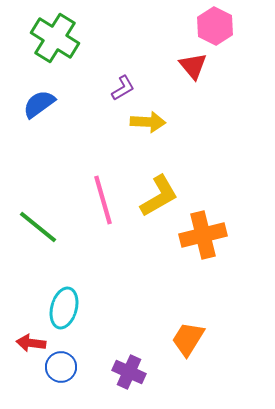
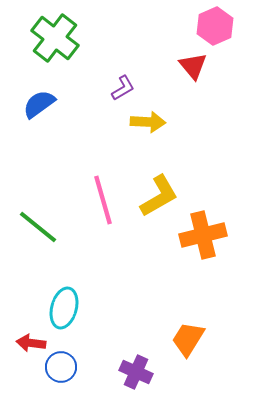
pink hexagon: rotated 9 degrees clockwise
green cross: rotated 6 degrees clockwise
purple cross: moved 7 px right
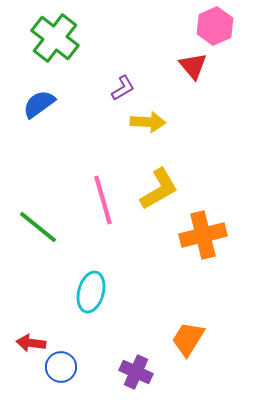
yellow L-shape: moved 7 px up
cyan ellipse: moved 27 px right, 16 px up
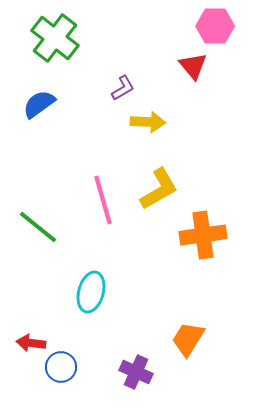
pink hexagon: rotated 24 degrees clockwise
orange cross: rotated 6 degrees clockwise
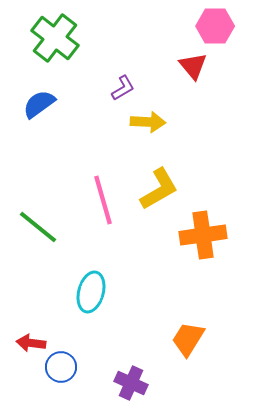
purple cross: moved 5 px left, 11 px down
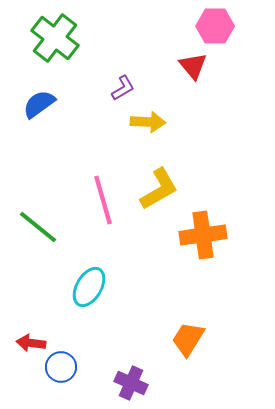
cyan ellipse: moved 2 px left, 5 px up; rotated 15 degrees clockwise
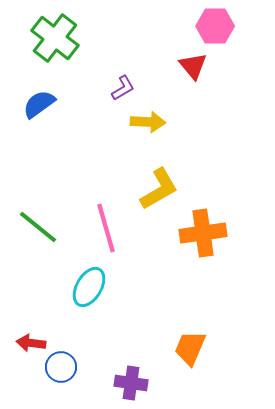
pink line: moved 3 px right, 28 px down
orange cross: moved 2 px up
orange trapezoid: moved 2 px right, 9 px down; rotated 9 degrees counterclockwise
purple cross: rotated 16 degrees counterclockwise
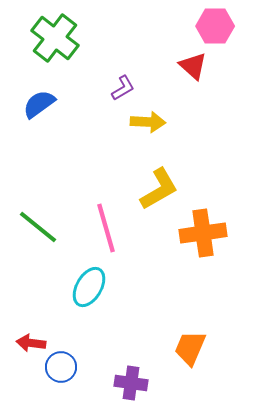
red triangle: rotated 8 degrees counterclockwise
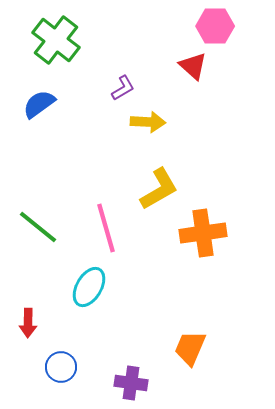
green cross: moved 1 px right, 2 px down
red arrow: moved 3 px left, 20 px up; rotated 96 degrees counterclockwise
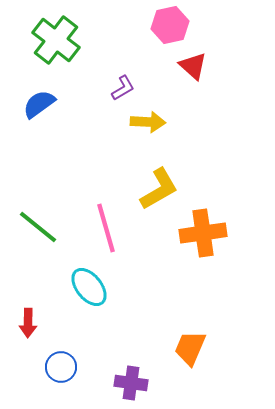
pink hexagon: moved 45 px left, 1 px up; rotated 12 degrees counterclockwise
cyan ellipse: rotated 69 degrees counterclockwise
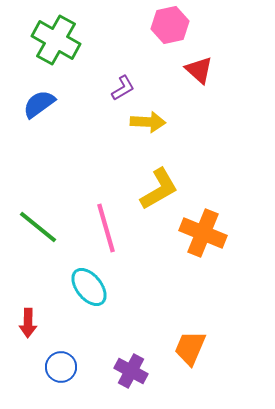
green cross: rotated 9 degrees counterclockwise
red triangle: moved 6 px right, 4 px down
orange cross: rotated 30 degrees clockwise
purple cross: moved 12 px up; rotated 20 degrees clockwise
